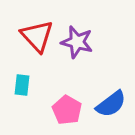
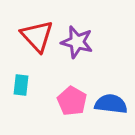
cyan rectangle: moved 1 px left
blue semicircle: rotated 136 degrees counterclockwise
pink pentagon: moved 5 px right, 9 px up
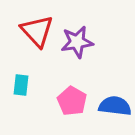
red triangle: moved 5 px up
purple star: rotated 24 degrees counterclockwise
blue semicircle: moved 4 px right, 2 px down
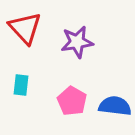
red triangle: moved 12 px left, 3 px up
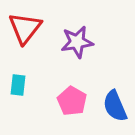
red triangle: rotated 21 degrees clockwise
cyan rectangle: moved 3 px left
blue semicircle: rotated 120 degrees counterclockwise
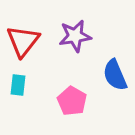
red triangle: moved 2 px left, 13 px down
purple star: moved 2 px left, 6 px up
blue semicircle: moved 31 px up
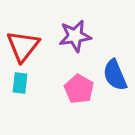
red triangle: moved 5 px down
cyan rectangle: moved 2 px right, 2 px up
pink pentagon: moved 7 px right, 12 px up
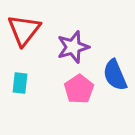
purple star: moved 2 px left, 11 px down; rotated 8 degrees counterclockwise
red triangle: moved 1 px right, 16 px up
pink pentagon: rotated 8 degrees clockwise
